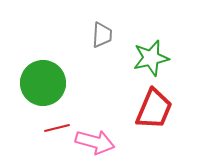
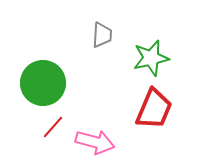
red line: moved 4 px left, 1 px up; rotated 35 degrees counterclockwise
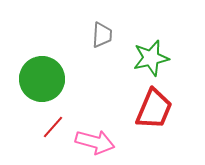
green circle: moved 1 px left, 4 px up
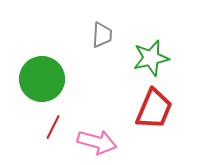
red line: rotated 15 degrees counterclockwise
pink arrow: moved 2 px right
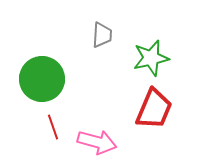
red line: rotated 45 degrees counterclockwise
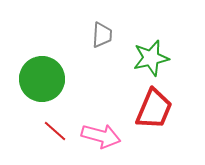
red line: moved 2 px right, 4 px down; rotated 30 degrees counterclockwise
pink arrow: moved 4 px right, 6 px up
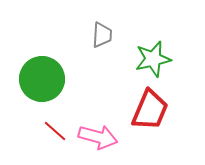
green star: moved 2 px right, 1 px down
red trapezoid: moved 4 px left, 1 px down
pink arrow: moved 3 px left, 1 px down
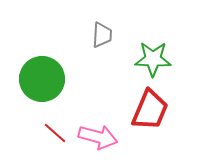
green star: rotated 15 degrees clockwise
red line: moved 2 px down
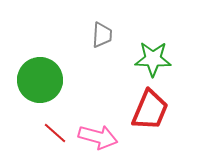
green circle: moved 2 px left, 1 px down
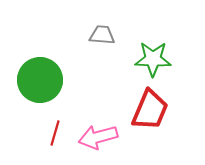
gray trapezoid: rotated 88 degrees counterclockwise
red line: rotated 65 degrees clockwise
pink arrow: rotated 150 degrees clockwise
